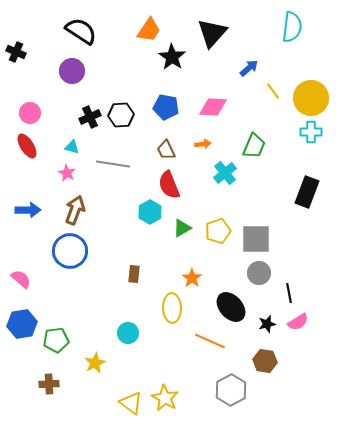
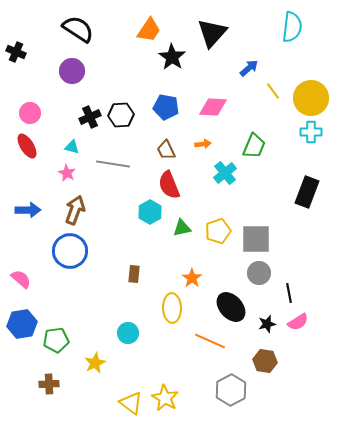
black semicircle at (81, 31): moved 3 px left, 2 px up
green triangle at (182, 228): rotated 18 degrees clockwise
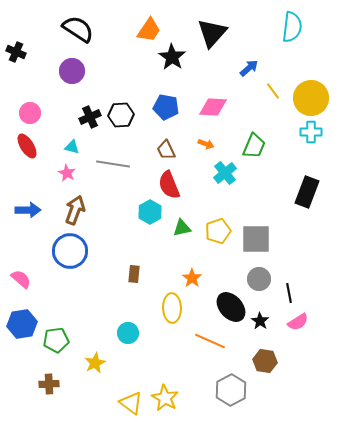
orange arrow at (203, 144): moved 3 px right; rotated 28 degrees clockwise
gray circle at (259, 273): moved 6 px down
black star at (267, 324): moved 7 px left, 3 px up; rotated 24 degrees counterclockwise
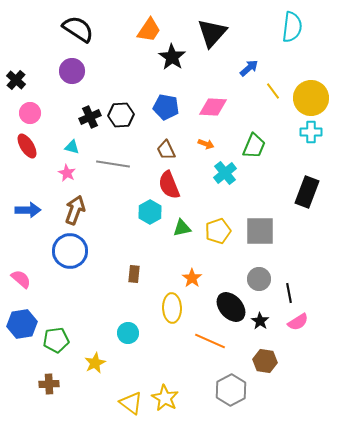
black cross at (16, 52): moved 28 px down; rotated 18 degrees clockwise
gray square at (256, 239): moved 4 px right, 8 px up
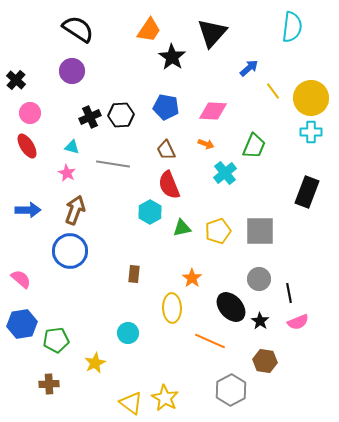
pink diamond at (213, 107): moved 4 px down
pink semicircle at (298, 322): rotated 10 degrees clockwise
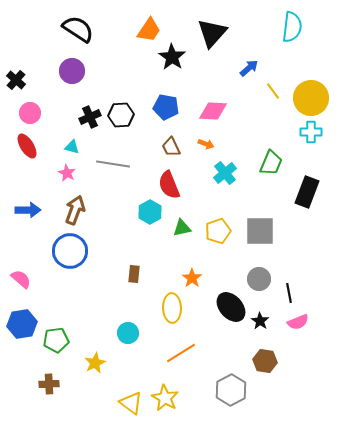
green trapezoid at (254, 146): moved 17 px right, 17 px down
brown trapezoid at (166, 150): moved 5 px right, 3 px up
orange line at (210, 341): moved 29 px left, 12 px down; rotated 56 degrees counterclockwise
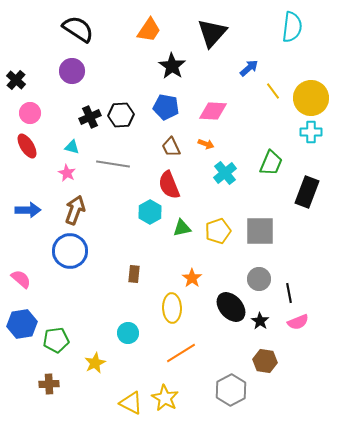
black star at (172, 57): moved 9 px down
yellow triangle at (131, 403): rotated 10 degrees counterclockwise
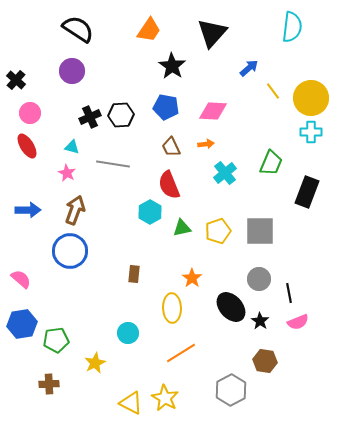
orange arrow at (206, 144): rotated 28 degrees counterclockwise
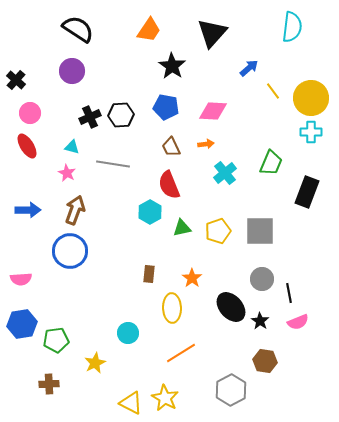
brown rectangle at (134, 274): moved 15 px right
pink semicircle at (21, 279): rotated 135 degrees clockwise
gray circle at (259, 279): moved 3 px right
